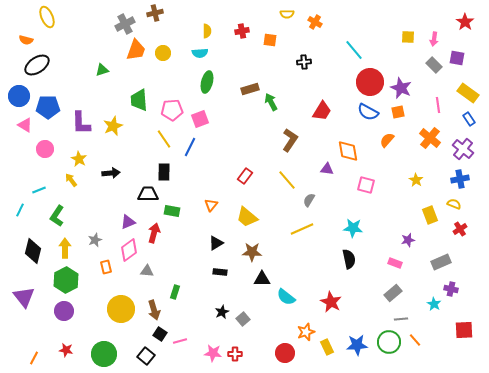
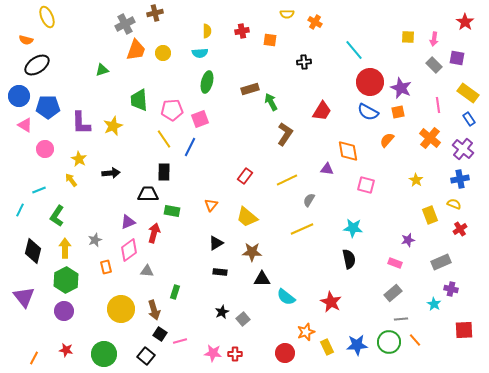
brown L-shape at (290, 140): moved 5 px left, 6 px up
yellow line at (287, 180): rotated 75 degrees counterclockwise
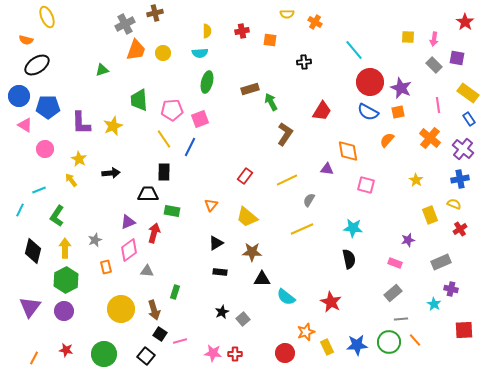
purple triangle at (24, 297): moved 6 px right, 10 px down; rotated 15 degrees clockwise
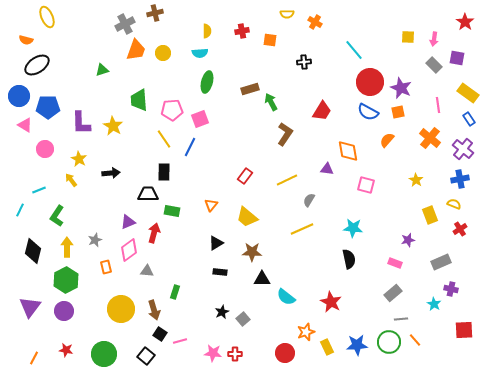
yellow star at (113, 126): rotated 18 degrees counterclockwise
yellow arrow at (65, 248): moved 2 px right, 1 px up
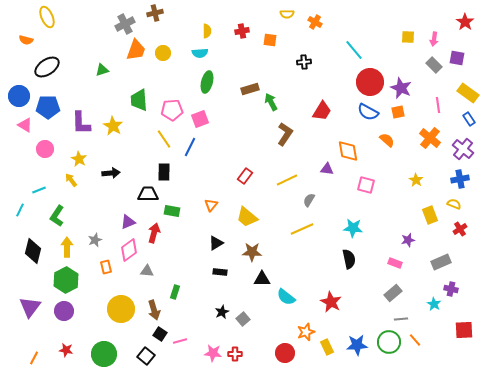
black ellipse at (37, 65): moved 10 px right, 2 px down
orange semicircle at (387, 140): rotated 91 degrees clockwise
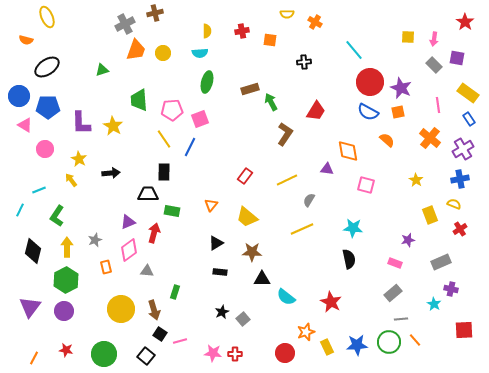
red trapezoid at (322, 111): moved 6 px left
purple cross at (463, 149): rotated 20 degrees clockwise
